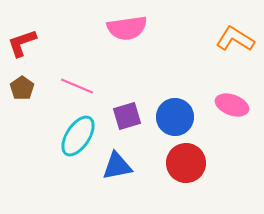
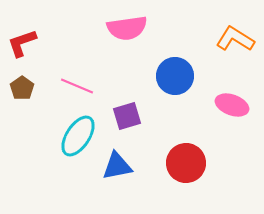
blue circle: moved 41 px up
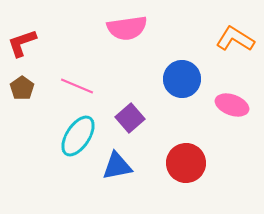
blue circle: moved 7 px right, 3 px down
purple square: moved 3 px right, 2 px down; rotated 24 degrees counterclockwise
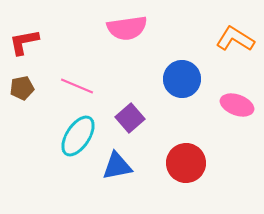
red L-shape: moved 2 px right, 1 px up; rotated 8 degrees clockwise
brown pentagon: rotated 25 degrees clockwise
pink ellipse: moved 5 px right
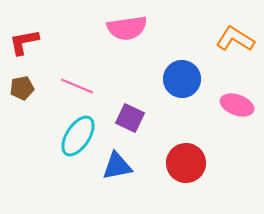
purple square: rotated 24 degrees counterclockwise
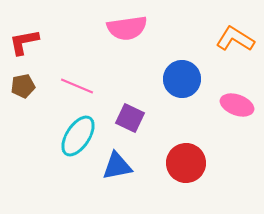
brown pentagon: moved 1 px right, 2 px up
